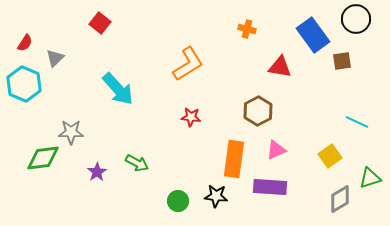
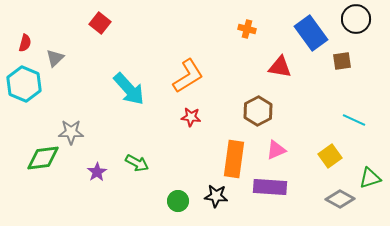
blue rectangle: moved 2 px left, 2 px up
red semicircle: rotated 18 degrees counterclockwise
orange L-shape: moved 12 px down
cyan arrow: moved 11 px right
cyan line: moved 3 px left, 2 px up
gray diamond: rotated 60 degrees clockwise
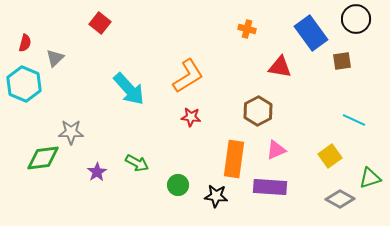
green circle: moved 16 px up
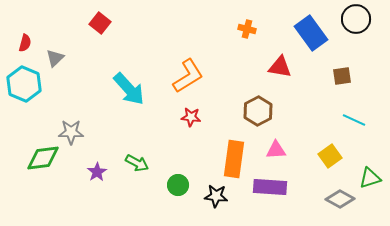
brown square: moved 15 px down
pink triangle: rotated 20 degrees clockwise
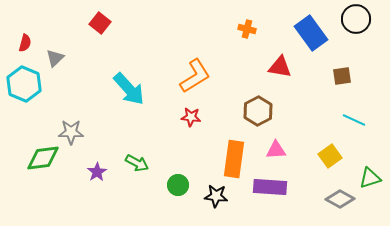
orange L-shape: moved 7 px right
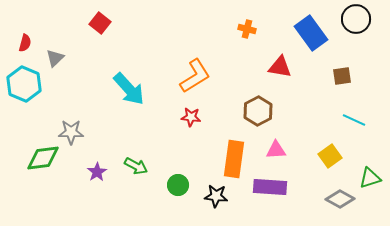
green arrow: moved 1 px left, 3 px down
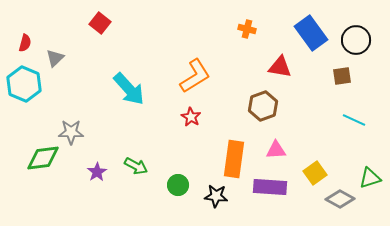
black circle: moved 21 px down
brown hexagon: moved 5 px right, 5 px up; rotated 8 degrees clockwise
red star: rotated 24 degrees clockwise
yellow square: moved 15 px left, 17 px down
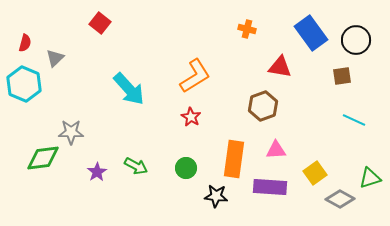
green circle: moved 8 px right, 17 px up
